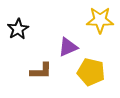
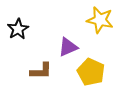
yellow star: rotated 12 degrees clockwise
yellow pentagon: rotated 12 degrees clockwise
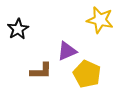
purple triangle: moved 1 px left, 4 px down
yellow pentagon: moved 4 px left, 2 px down
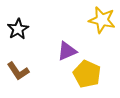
yellow star: moved 2 px right
brown L-shape: moved 23 px left; rotated 55 degrees clockwise
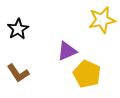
yellow star: rotated 24 degrees counterclockwise
brown L-shape: moved 2 px down
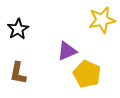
brown L-shape: rotated 45 degrees clockwise
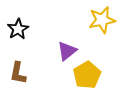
purple triangle: rotated 15 degrees counterclockwise
yellow pentagon: moved 1 px down; rotated 16 degrees clockwise
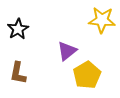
yellow star: rotated 16 degrees clockwise
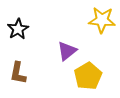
yellow pentagon: moved 1 px right, 1 px down
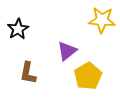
brown L-shape: moved 10 px right
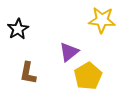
purple triangle: moved 2 px right, 1 px down
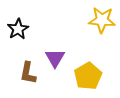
purple triangle: moved 14 px left, 6 px down; rotated 20 degrees counterclockwise
